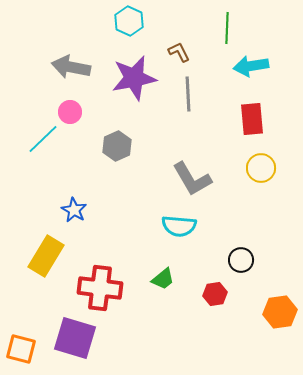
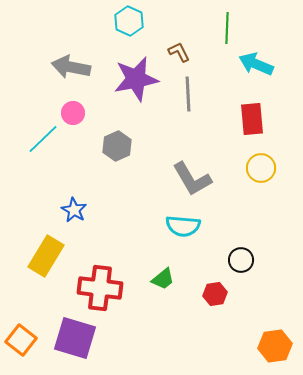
cyan arrow: moved 5 px right, 2 px up; rotated 32 degrees clockwise
purple star: moved 2 px right, 1 px down
pink circle: moved 3 px right, 1 px down
cyan semicircle: moved 4 px right
orange hexagon: moved 5 px left, 34 px down
orange square: moved 9 px up; rotated 24 degrees clockwise
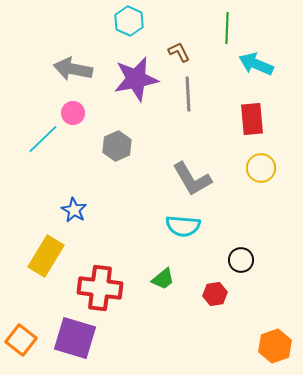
gray arrow: moved 2 px right, 2 px down
orange hexagon: rotated 12 degrees counterclockwise
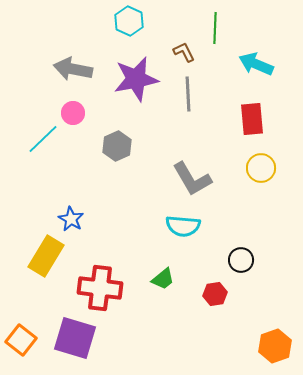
green line: moved 12 px left
brown L-shape: moved 5 px right
blue star: moved 3 px left, 9 px down
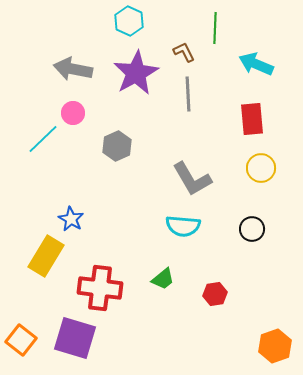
purple star: moved 6 px up; rotated 18 degrees counterclockwise
black circle: moved 11 px right, 31 px up
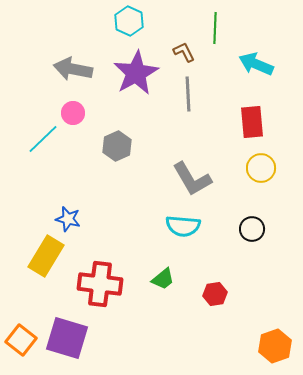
red rectangle: moved 3 px down
blue star: moved 3 px left; rotated 15 degrees counterclockwise
red cross: moved 4 px up
purple square: moved 8 px left
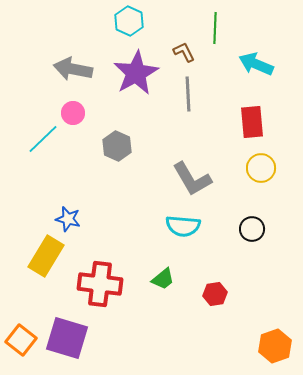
gray hexagon: rotated 12 degrees counterclockwise
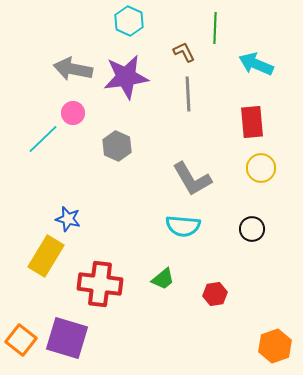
purple star: moved 10 px left, 4 px down; rotated 21 degrees clockwise
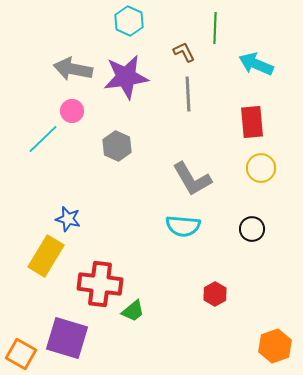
pink circle: moved 1 px left, 2 px up
green trapezoid: moved 30 px left, 32 px down
red hexagon: rotated 20 degrees counterclockwise
orange square: moved 14 px down; rotated 8 degrees counterclockwise
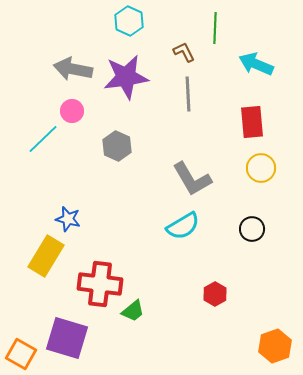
cyan semicircle: rotated 36 degrees counterclockwise
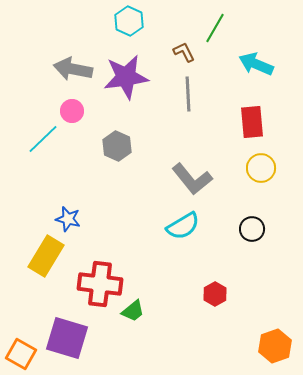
green line: rotated 28 degrees clockwise
gray L-shape: rotated 9 degrees counterclockwise
